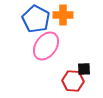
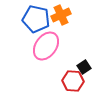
orange cross: moved 2 px left; rotated 24 degrees counterclockwise
blue pentagon: rotated 16 degrees counterclockwise
black square: moved 2 px up; rotated 32 degrees counterclockwise
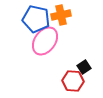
orange cross: rotated 12 degrees clockwise
pink ellipse: moved 1 px left, 5 px up
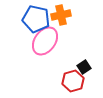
red hexagon: rotated 20 degrees counterclockwise
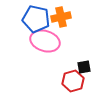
orange cross: moved 2 px down
pink ellipse: rotated 72 degrees clockwise
black square: rotated 24 degrees clockwise
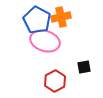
blue pentagon: moved 1 px right, 1 px down; rotated 16 degrees clockwise
red hexagon: moved 18 px left; rotated 10 degrees counterclockwise
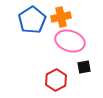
blue pentagon: moved 5 px left; rotated 12 degrees clockwise
pink ellipse: moved 25 px right
red hexagon: moved 1 px right, 1 px up
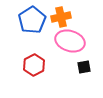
red hexagon: moved 22 px left, 15 px up
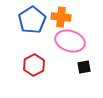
orange cross: rotated 18 degrees clockwise
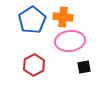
orange cross: moved 2 px right
pink ellipse: rotated 24 degrees counterclockwise
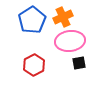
orange cross: rotated 30 degrees counterclockwise
black square: moved 5 px left, 4 px up
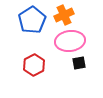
orange cross: moved 1 px right, 2 px up
